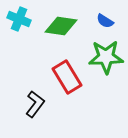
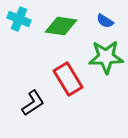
red rectangle: moved 1 px right, 2 px down
black L-shape: moved 2 px left, 1 px up; rotated 20 degrees clockwise
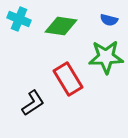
blue semicircle: moved 4 px right, 1 px up; rotated 18 degrees counterclockwise
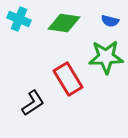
blue semicircle: moved 1 px right, 1 px down
green diamond: moved 3 px right, 3 px up
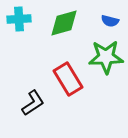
cyan cross: rotated 25 degrees counterclockwise
green diamond: rotated 24 degrees counterclockwise
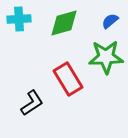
blue semicircle: rotated 126 degrees clockwise
black L-shape: moved 1 px left
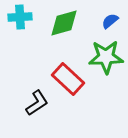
cyan cross: moved 1 px right, 2 px up
red rectangle: rotated 16 degrees counterclockwise
black L-shape: moved 5 px right
